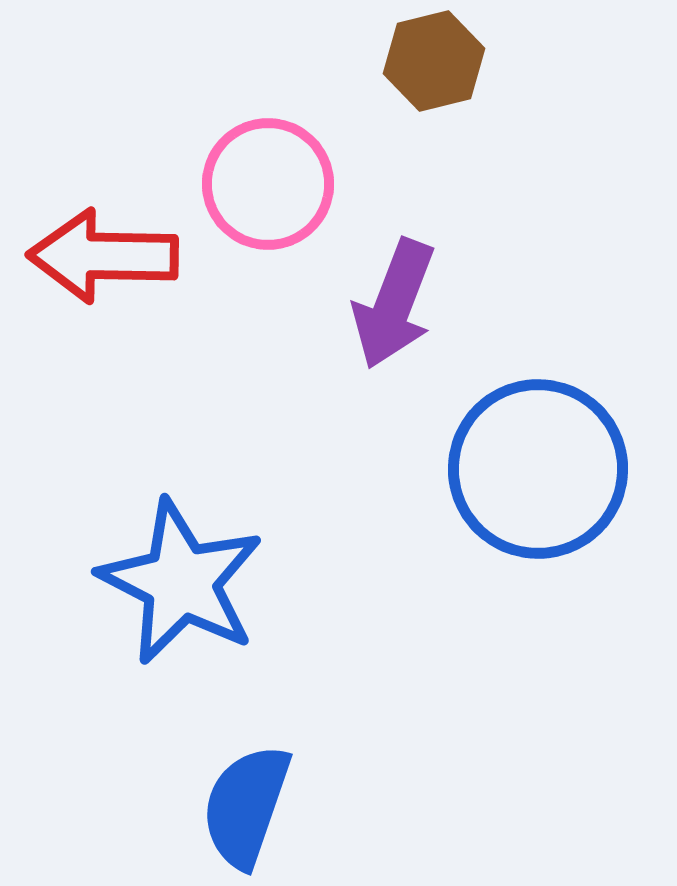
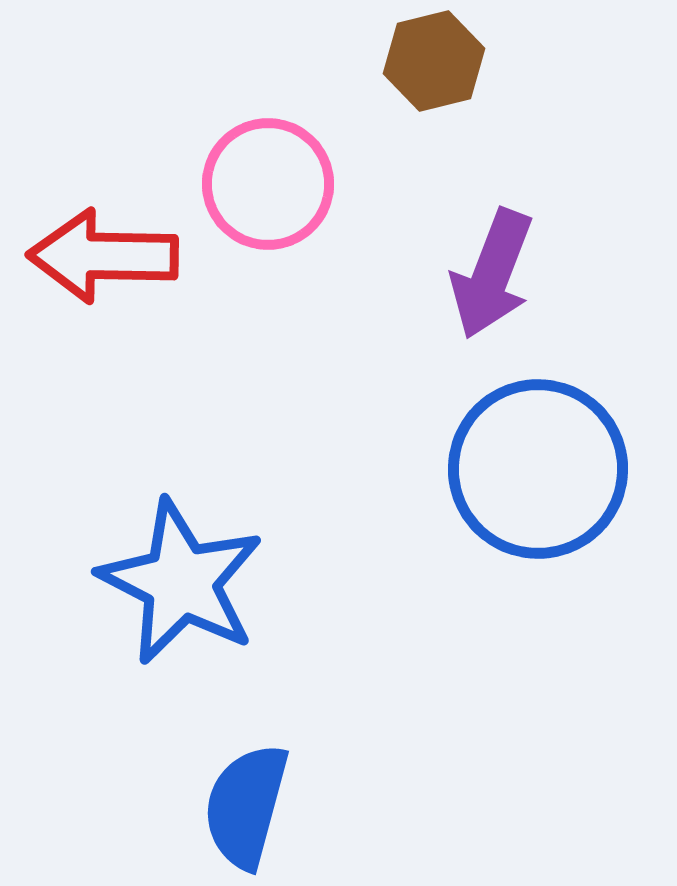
purple arrow: moved 98 px right, 30 px up
blue semicircle: rotated 4 degrees counterclockwise
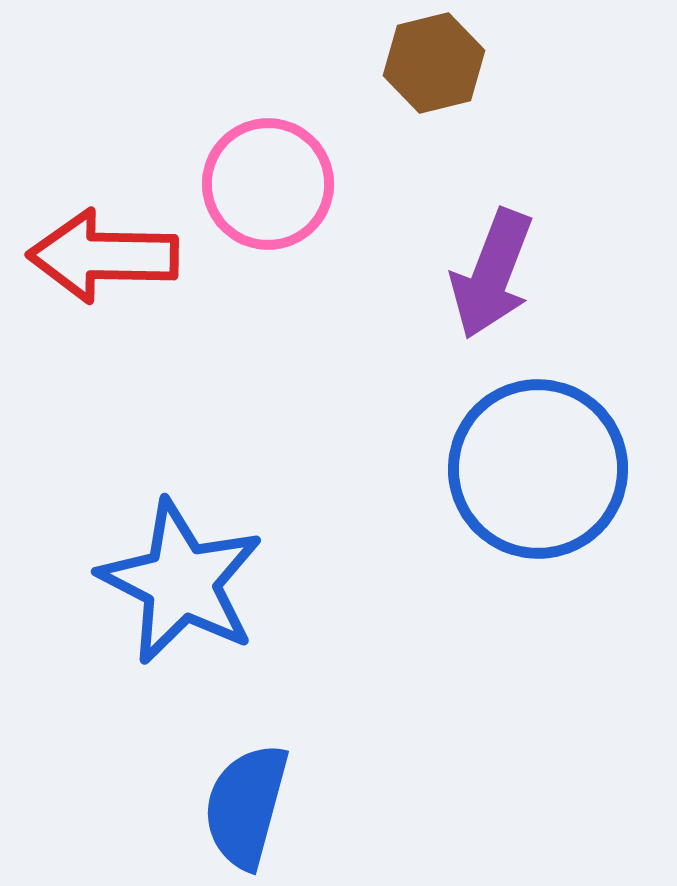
brown hexagon: moved 2 px down
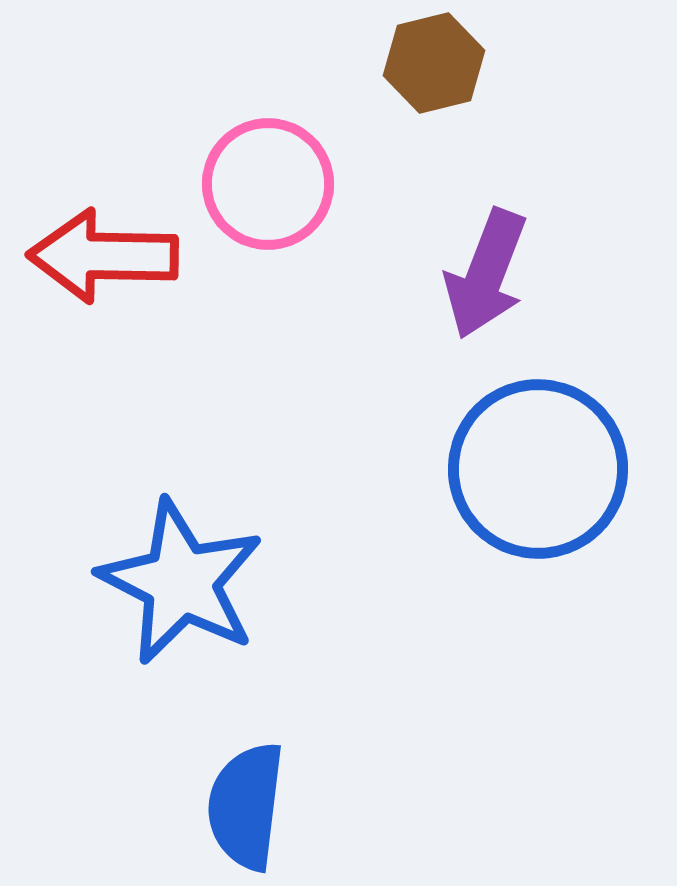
purple arrow: moved 6 px left
blue semicircle: rotated 8 degrees counterclockwise
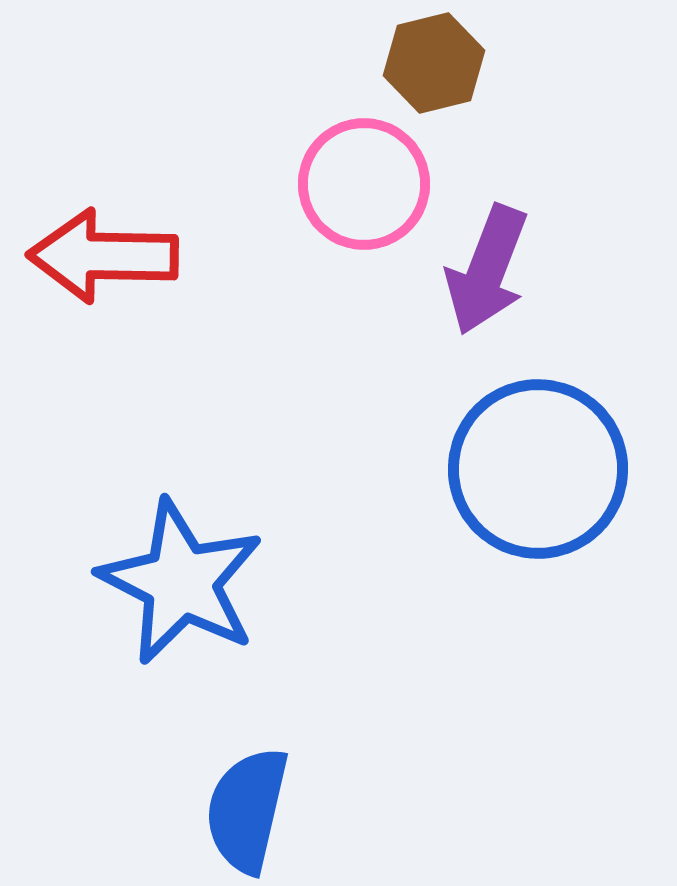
pink circle: moved 96 px right
purple arrow: moved 1 px right, 4 px up
blue semicircle: moved 1 px right, 4 px down; rotated 6 degrees clockwise
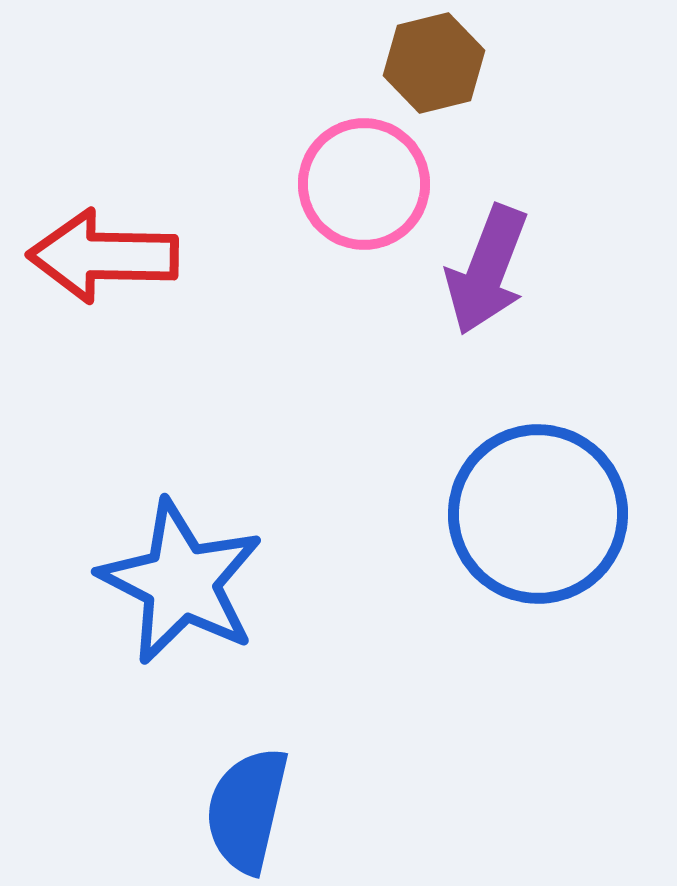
blue circle: moved 45 px down
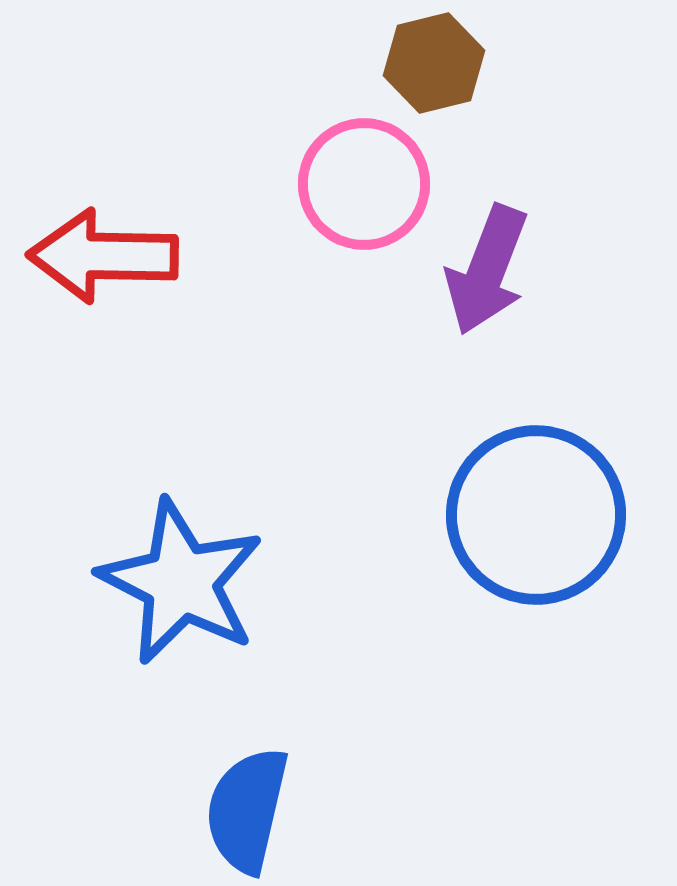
blue circle: moved 2 px left, 1 px down
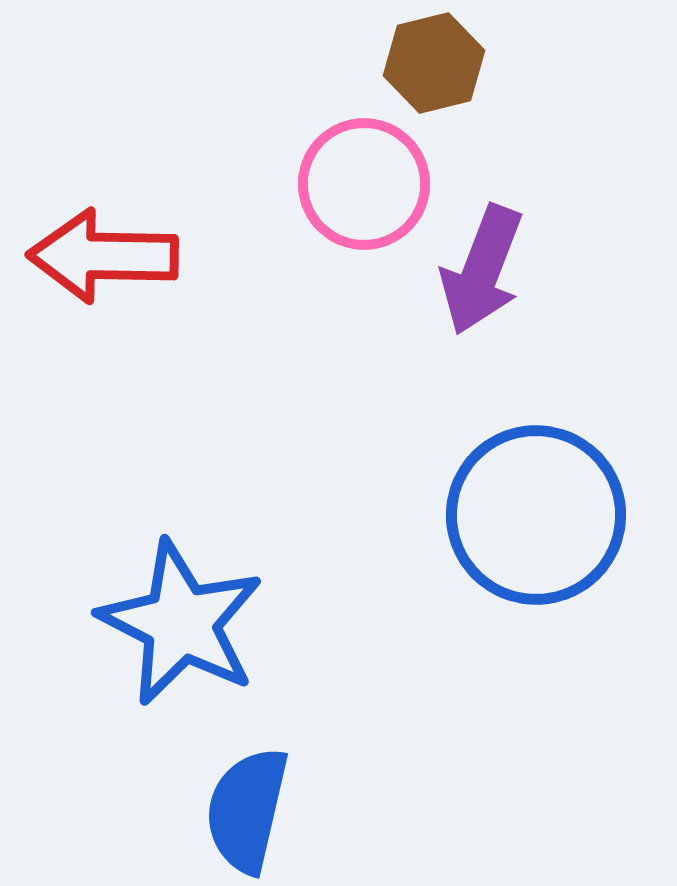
purple arrow: moved 5 px left
blue star: moved 41 px down
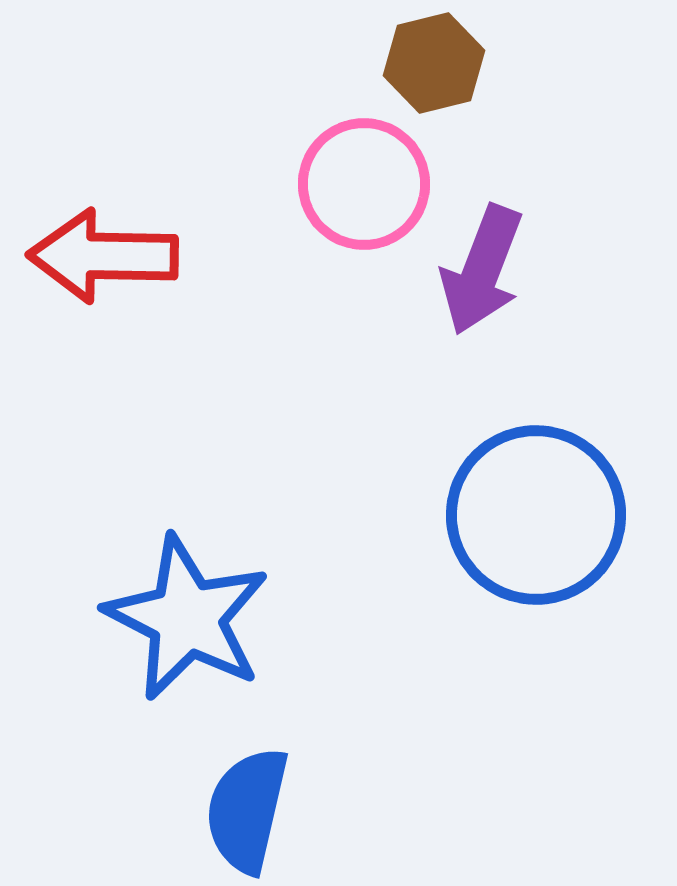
blue star: moved 6 px right, 5 px up
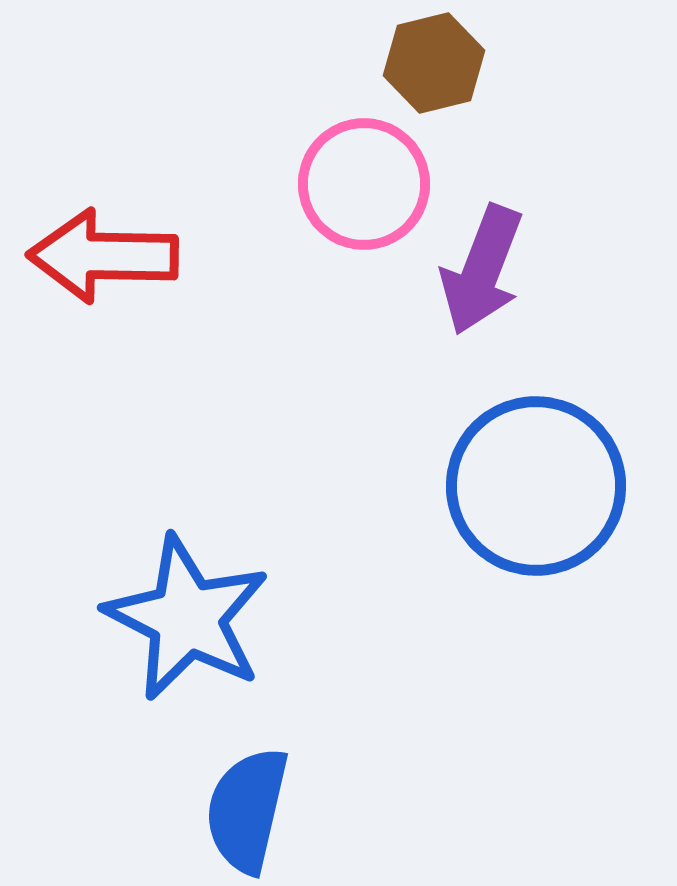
blue circle: moved 29 px up
